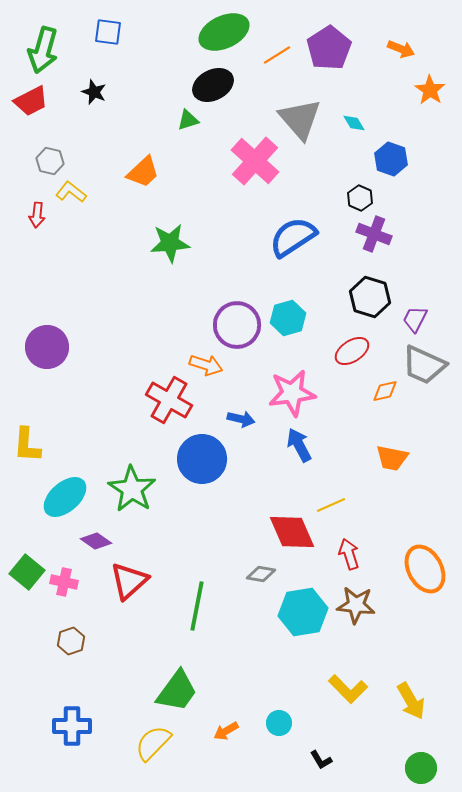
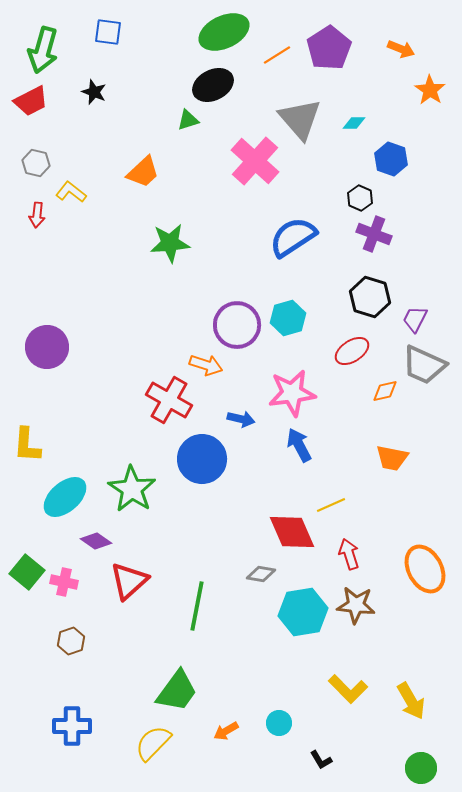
cyan diamond at (354, 123): rotated 60 degrees counterclockwise
gray hexagon at (50, 161): moved 14 px left, 2 px down
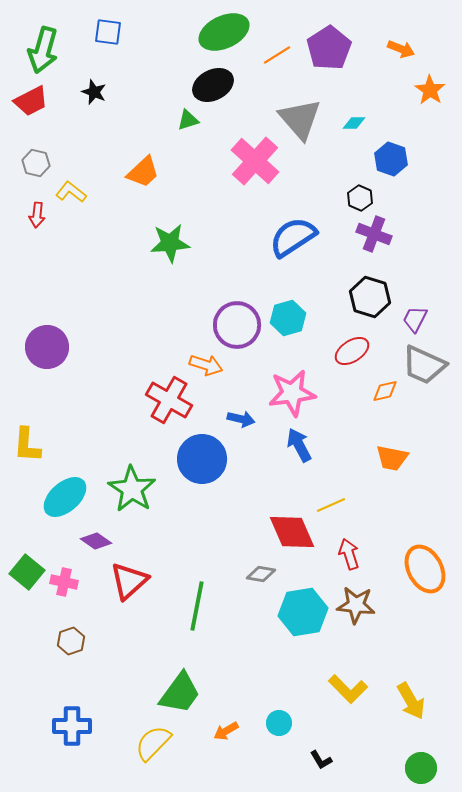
green trapezoid at (177, 691): moved 3 px right, 2 px down
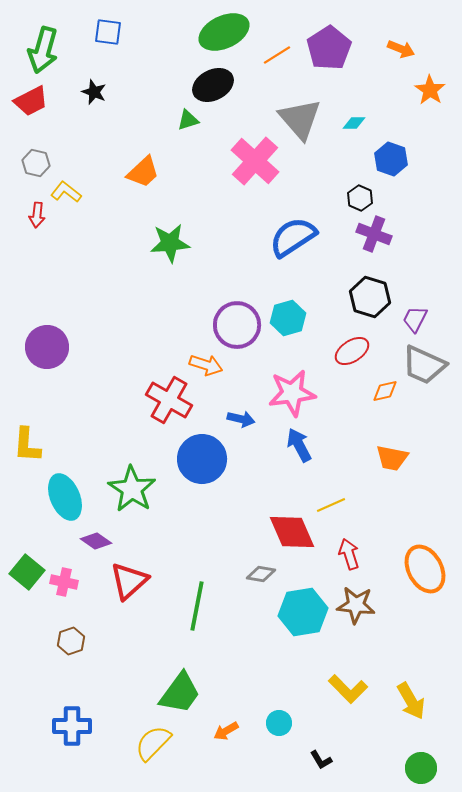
yellow L-shape at (71, 192): moved 5 px left
cyan ellipse at (65, 497): rotated 72 degrees counterclockwise
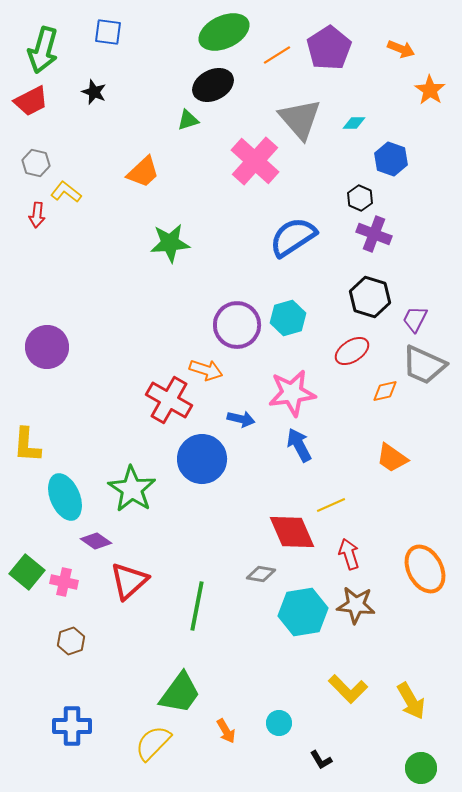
orange arrow at (206, 365): moved 5 px down
orange trapezoid at (392, 458): rotated 24 degrees clockwise
orange arrow at (226, 731): rotated 90 degrees counterclockwise
